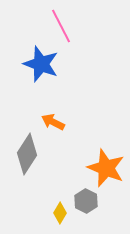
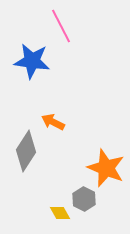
blue star: moved 9 px left, 3 px up; rotated 12 degrees counterclockwise
gray diamond: moved 1 px left, 3 px up
gray hexagon: moved 2 px left, 2 px up
yellow diamond: rotated 60 degrees counterclockwise
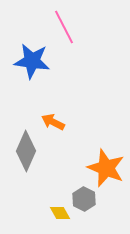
pink line: moved 3 px right, 1 px down
gray diamond: rotated 9 degrees counterclockwise
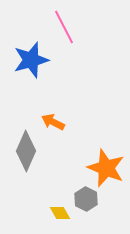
blue star: moved 1 px left, 1 px up; rotated 24 degrees counterclockwise
gray hexagon: moved 2 px right
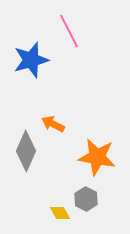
pink line: moved 5 px right, 4 px down
orange arrow: moved 2 px down
orange star: moved 9 px left, 11 px up; rotated 12 degrees counterclockwise
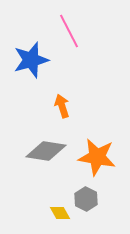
orange arrow: moved 9 px right, 18 px up; rotated 45 degrees clockwise
gray diamond: moved 20 px right; rotated 75 degrees clockwise
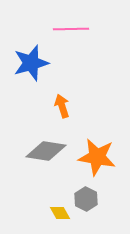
pink line: moved 2 px right, 2 px up; rotated 64 degrees counterclockwise
blue star: moved 3 px down
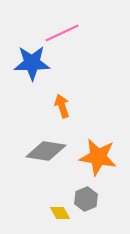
pink line: moved 9 px left, 4 px down; rotated 24 degrees counterclockwise
blue star: moved 1 px right; rotated 15 degrees clockwise
orange star: moved 1 px right
gray hexagon: rotated 10 degrees clockwise
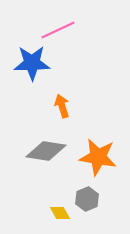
pink line: moved 4 px left, 3 px up
gray hexagon: moved 1 px right
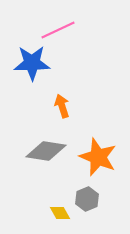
orange star: rotated 12 degrees clockwise
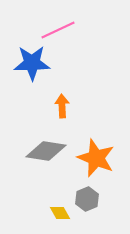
orange arrow: rotated 15 degrees clockwise
orange star: moved 2 px left, 1 px down
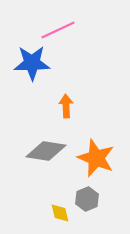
orange arrow: moved 4 px right
yellow diamond: rotated 15 degrees clockwise
